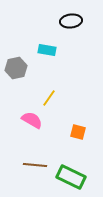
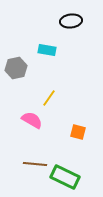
brown line: moved 1 px up
green rectangle: moved 6 px left
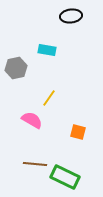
black ellipse: moved 5 px up
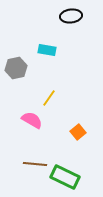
orange square: rotated 35 degrees clockwise
